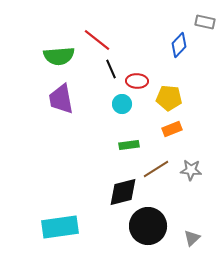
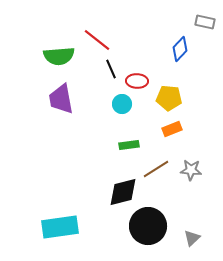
blue diamond: moved 1 px right, 4 px down
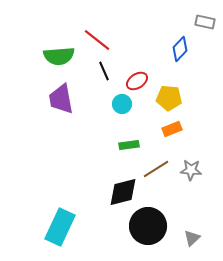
black line: moved 7 px left, 2 px down
red ellipse: rotated 35 degrees counterclockwise
cyan rectangle: rotated 57 degrees counterclockwise
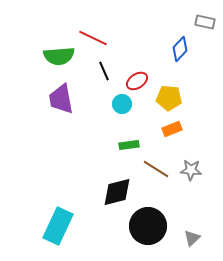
red line: moved 4 px left, 2 px up; rotated 12 degrees counterclockwise
brown line: rotated 64 degrees clockwise
black diamond: moved 6 px left
cyan rectangle: moved 2 px left, 1 px up
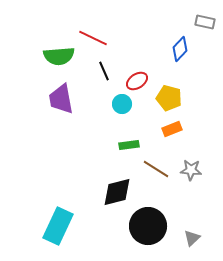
yellow pentagon: rotated 10 degrees clockwise
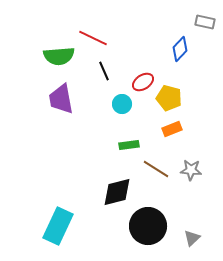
red ellipse: moved 6 px right, 1 px down
